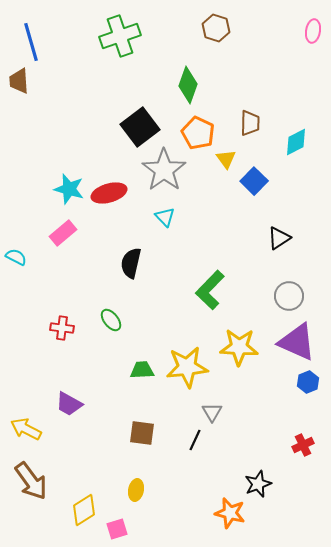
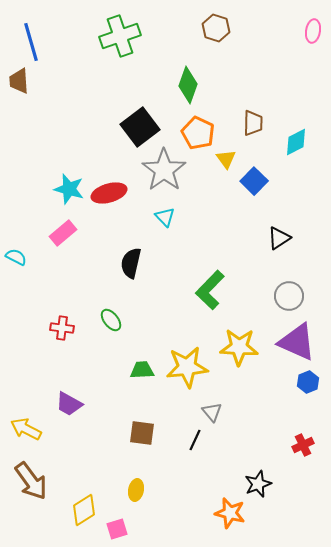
brown trapezoid at (250, 123): moved 3 px right
gray triangle at (212, 412): rotated 10 degrees counterclockwise
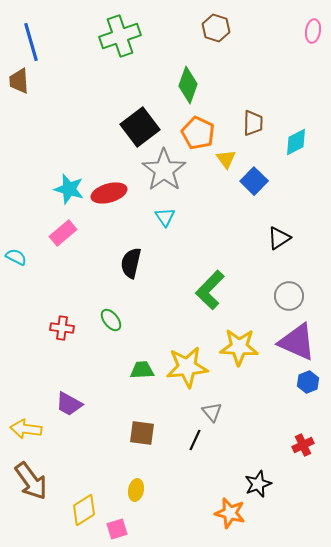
cyan triangle at (165, 217): rotated 10 degrees clockwise
yellow arrow at (26, 429): rotated 20 degrees counterclockwise
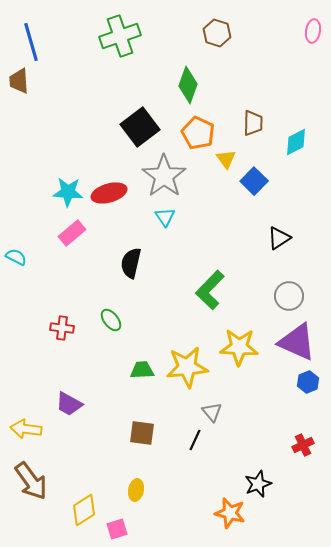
brown hexagon at (216, 28): moved 1 px right, 5 px down
gray star at (164, 170): moved 6 px down
cyan star at (69, 189): moved 1 px left, 3 px down; rotated 12 degrees counterclockwise
pink rectangle at (63, 233): moved 9 px right
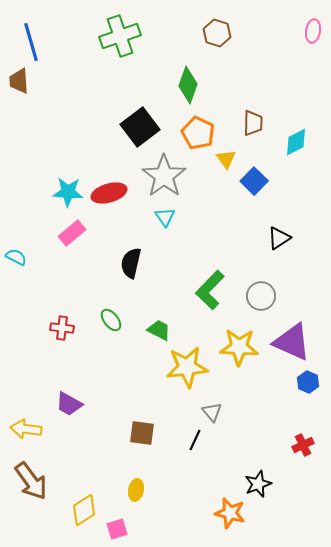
gray circle at (289, 296): moved 28 px left
purple triangle at (297, 342): moved 5 px left
green trapezoid at (142, 370): moved 17 px right, 40 px up; rotated 30 degrees clockwise
blue hexagon at (308, 382): rotated 15 degrees counterclockwise
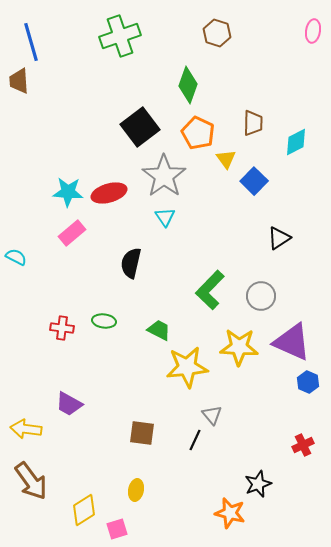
green ellipse at (111, 320): moved 7 px left, 1 px down; rotated 45 degrees counterclockwise
gray triangle at (212, 412): moved 3 px down
